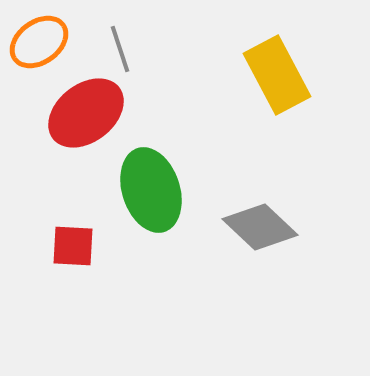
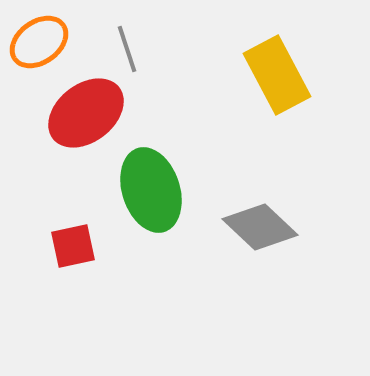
gray line: moved 7 px right
red square: rotated 15 degrees counterclockwise
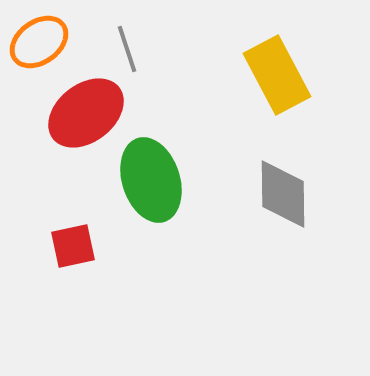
green ellipse: moved 10 px up
gray diamond: moved 23 px right, 33 px up; rotated 46 degrees clockwise
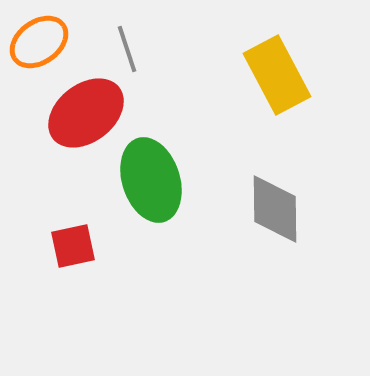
gray diamond: moved 8 px left, 15 px down
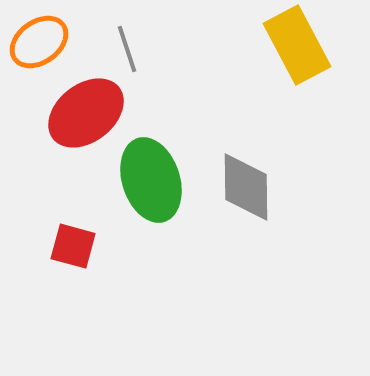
yellow rectangle: moved 20 px right, 30 px up
gray diamond: moved 29 px left, 22 px up
red square: rotated 27 degrees clockwise
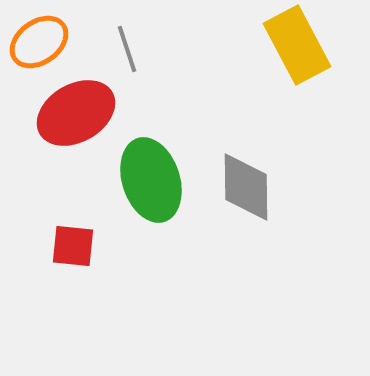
red ellipse: moved 10 px left; rotated 8 degrees clockwise
red square: rotated 9 degrees counterclockwise
